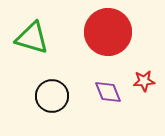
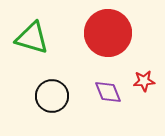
red circle: moved 1 px down
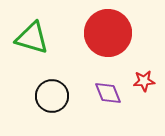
purple diamond: moved 1 px down
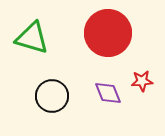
red star: moved 2 px left
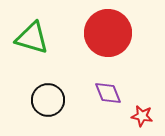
red star: moved 35 px down; rotated 15 degrees clockwise
black circle: moved 4 px left, 4 px down
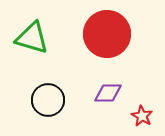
red circle: moved 1 px left, 1 px down
purple diamond: rotated 68 degrees counterclockwise
red star: rotated 20 degrees clockwise
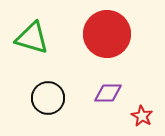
black circle: moved 2 px up
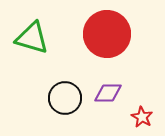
black circle: moved 17 px right
red star: moved 1 px down
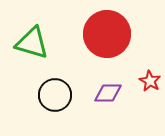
green triangle: moved 5 px down
black circle: moved 10 px left, 3 px up
red star: moved 8 px right, 36 px up
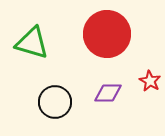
black circle: moved 7 px down
